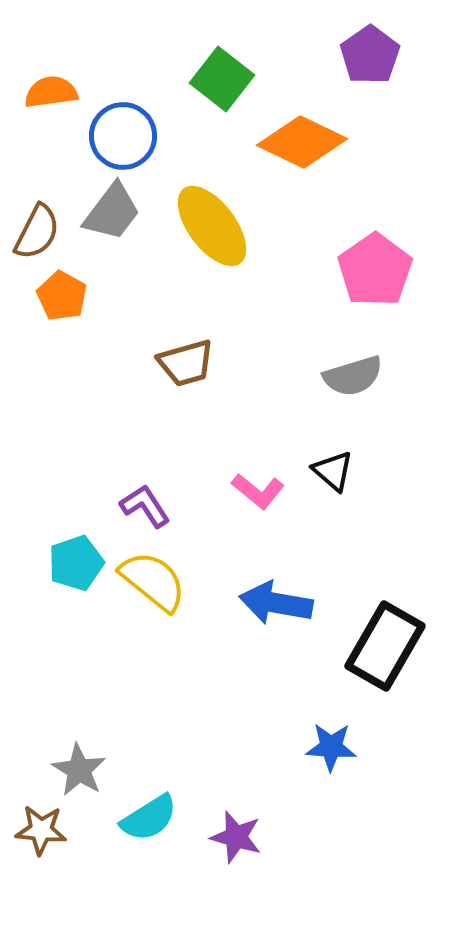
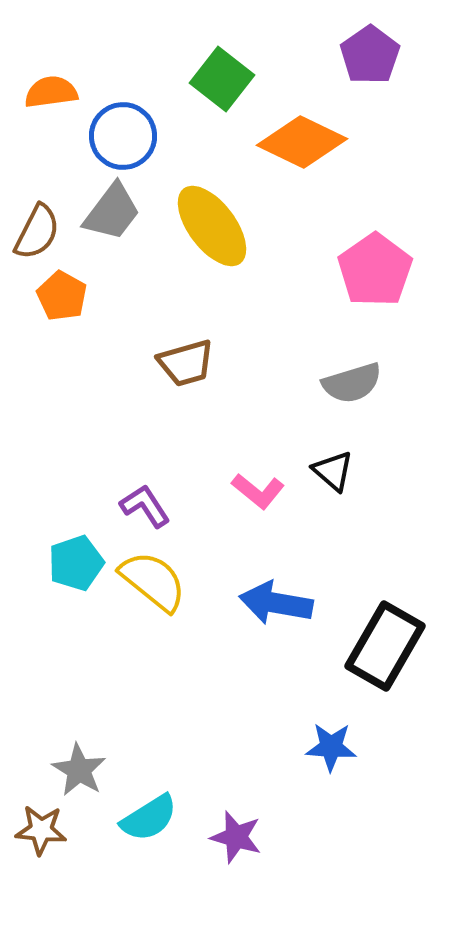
gray semicircle: moved 1 px left, 7 px down
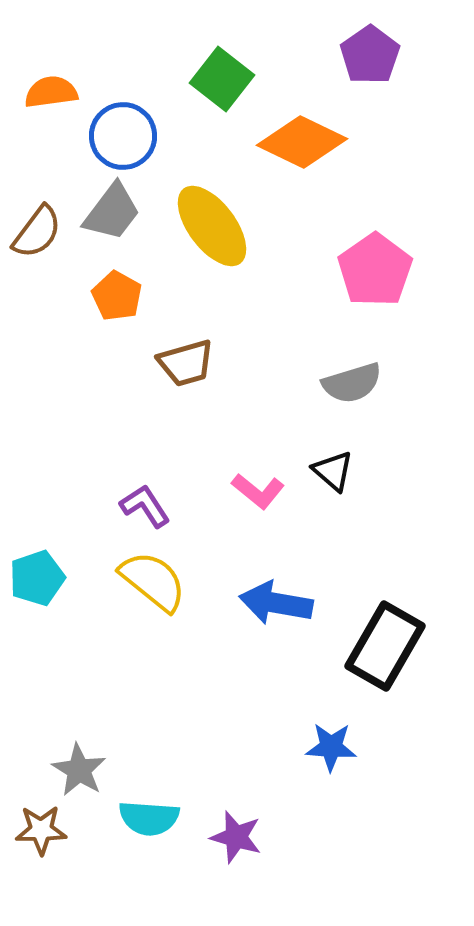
brown semicircle: rotated 10 degrees clockwise
orange pentagon: moved 55 px right
cyan pentagon: moved 39 px left, 15 px down
cyan semicircle: rotated 36 degrees clockwise
brown star: rotated 6 degrees counterclockwise
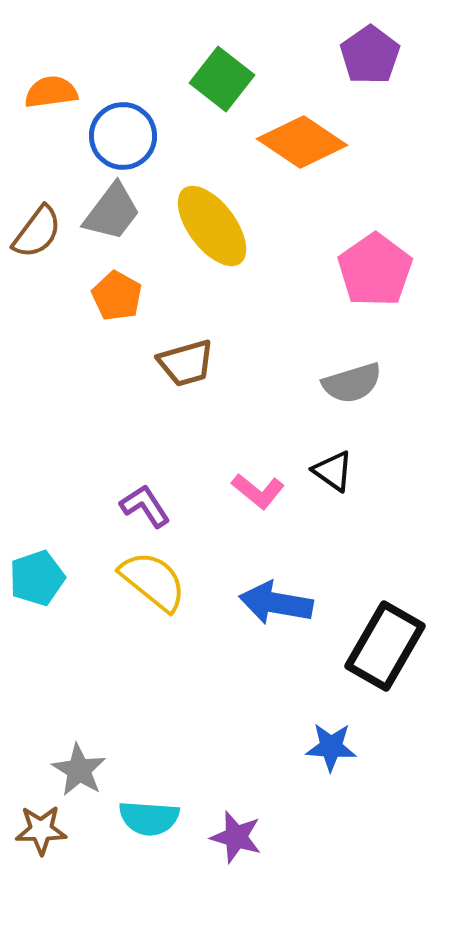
orange diamond: rotated 8 degrees clockwise
black triangle: rotated 6 degrees counterclockwise
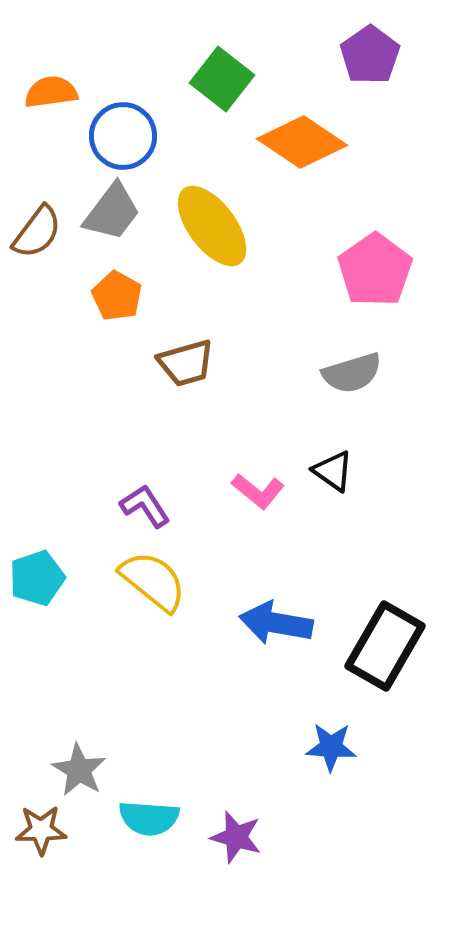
gray semicircle: moved 10 px up
blue arrow: moved 20 px down
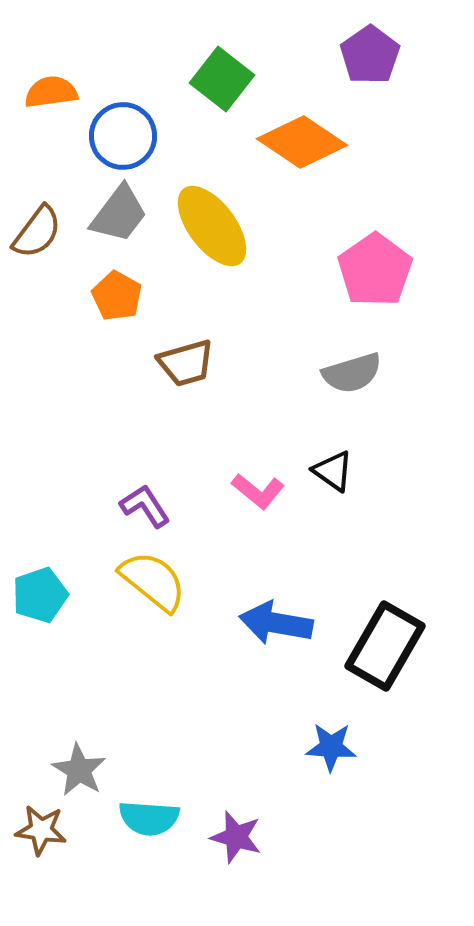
gray trapezoid: moved 7 px right, 2 px down
cyan pentagon: moved 3 px right, 17 px down
brown star: rotated 9 degrees clockwise
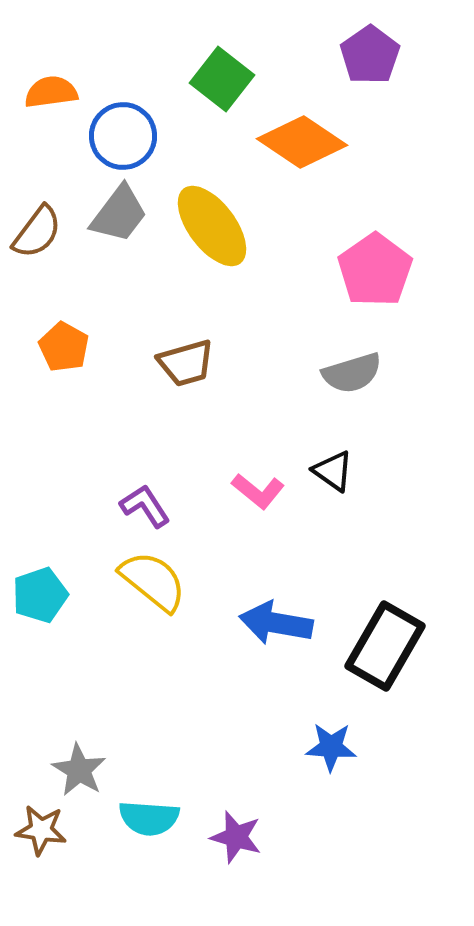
orange pentagon: moved 53 px left, 51 px down
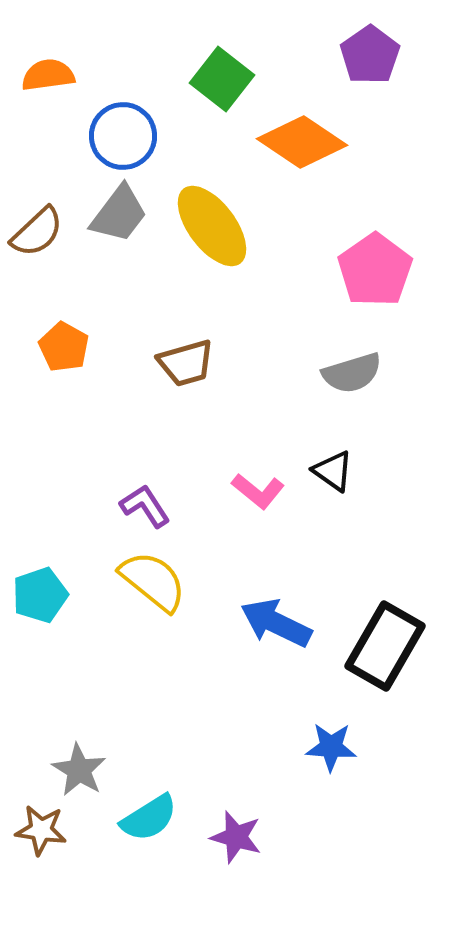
orange semicircle: moved 3 px left, 17 px up
brown semicircle: rotated 10 degrees clockwise
blue arrow: rotated 16 degrees clockwise
cyan semicircle: rotated 36 degrees counterclockwise
